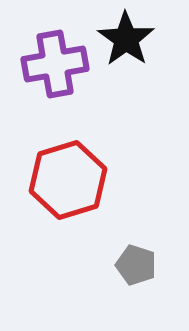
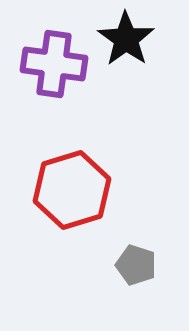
purple cross: moved 1 px left; rotated 18 degrees clockwise
red hexagon: moved 4 px right, 10 px down
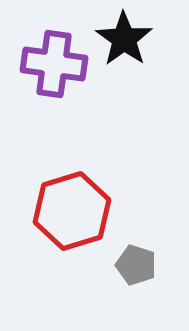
black star: moved 2 px left
red hexagon: moved 21 px down
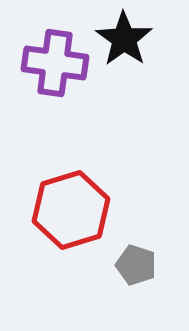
purple cross: moved 1 px right, 1 px up
red hexagon: moved 1 px left, 1 px up
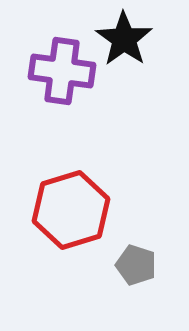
purple cross: moved 7 px right, 8 px down
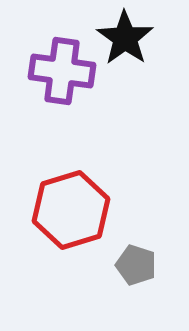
black star: moved 1 px right, 1 px up
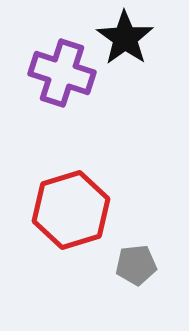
purple cross: moved 2 px down; rotated 10 degrees clockwise
gray pentagon: rotated 24 degrees counterclockwise
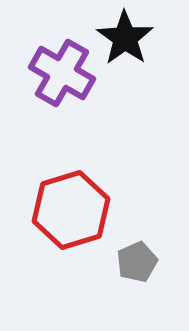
purple cross: rotated 12 degrees clockwise
gray pentagon: moved 1 px right, 3 px up; rotated 18 degrees counterclockwise
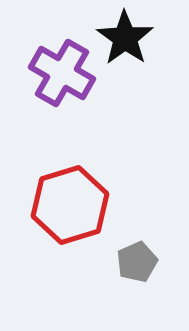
red hexagon: moved 1 px left, 5 px up
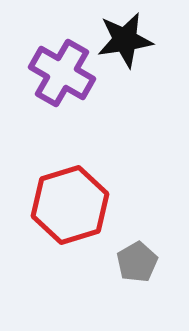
black star: moved 2 px down; rotated 28 degrees clockwise
gray pentagon: rotated 6 degrees counterclockwise
